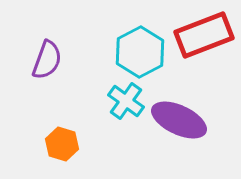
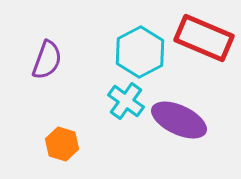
red rectangle: moved 3 px down; rotated 44 degrees clockwise
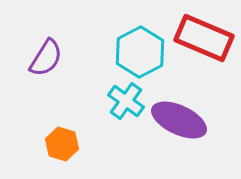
purple semicircle: moved 1 px left, 2 px up; rotated 12 degrees clockwise
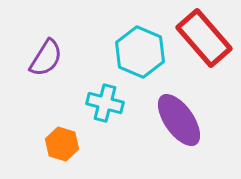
red rectangle: rotated 26 degrees clockwise
cyan hexagon: rotated 9 degrees counterclockwise
cyan cross: moved 21 px left, 2 px down; rotated 21 degrees counterclockwise
purple ellipse: rotated 30 degrees clockwise
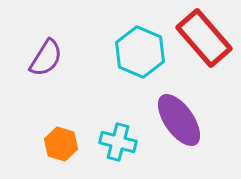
cyan cross: moved 13 px right, 39 px down
orange hexagon: moved 1 px left
